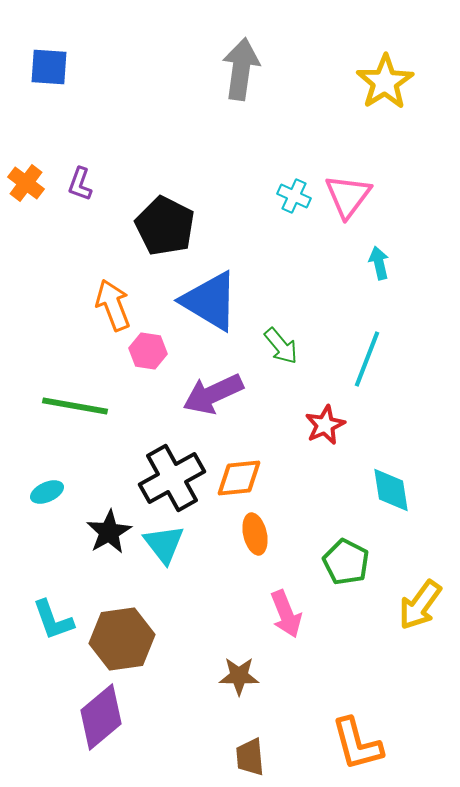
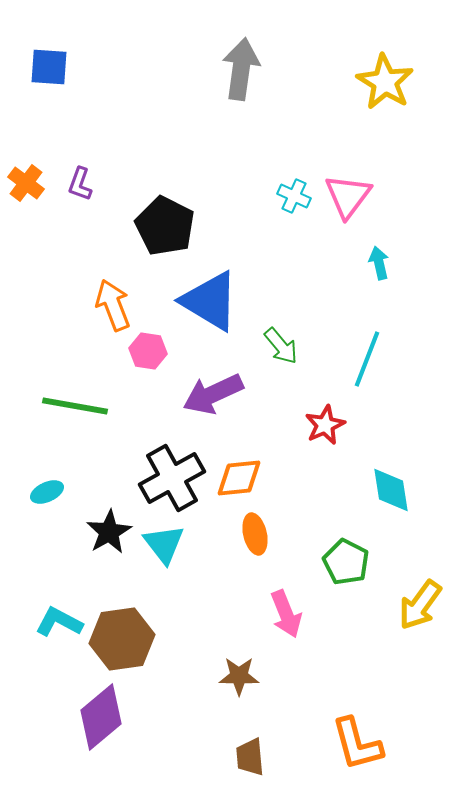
yellow star: rotated 8 degrees counterclockwise
cyan L-shape: moved 6 px right, 2 px down; rotated 138 degrees clockwise
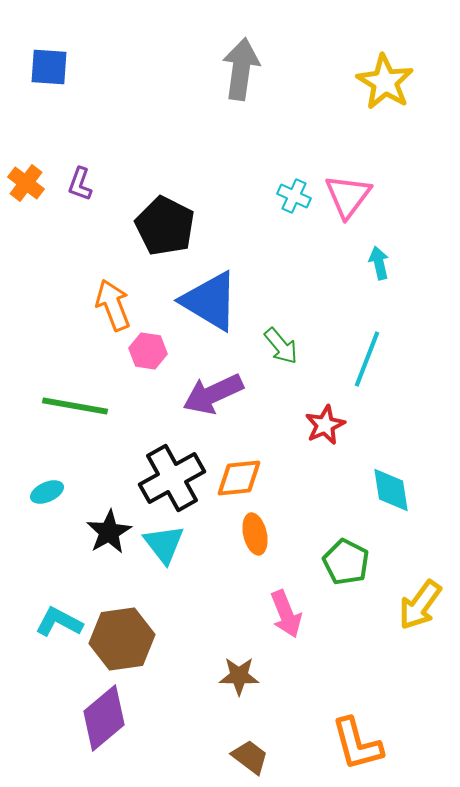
purple diamond: moved 3 px right, 1 px down
brown trapezoid: rotated 132 degrees clockwise
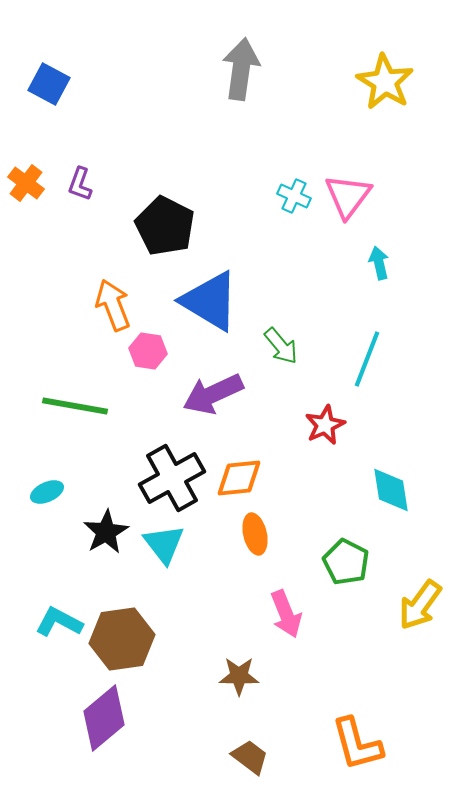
blue square: moved 17 px down; rotated 24 degrees clockwise
black star: moved 3 px left
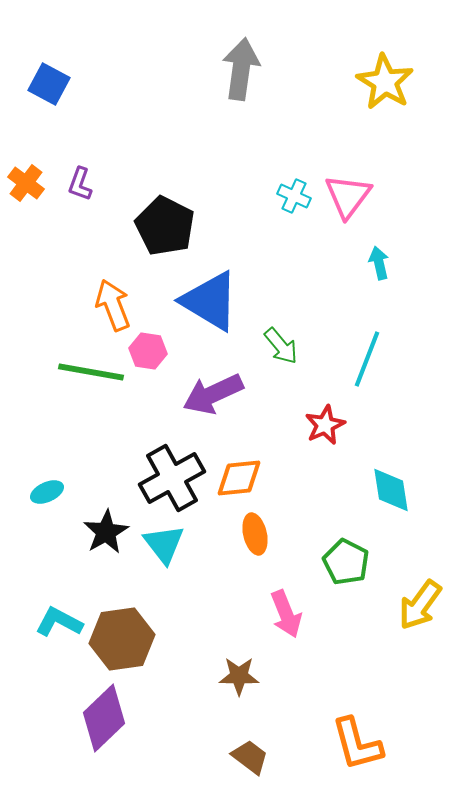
green line: moved 16 px right, 34 px up
purple diamond: rotated 4 degrees counterclockwise
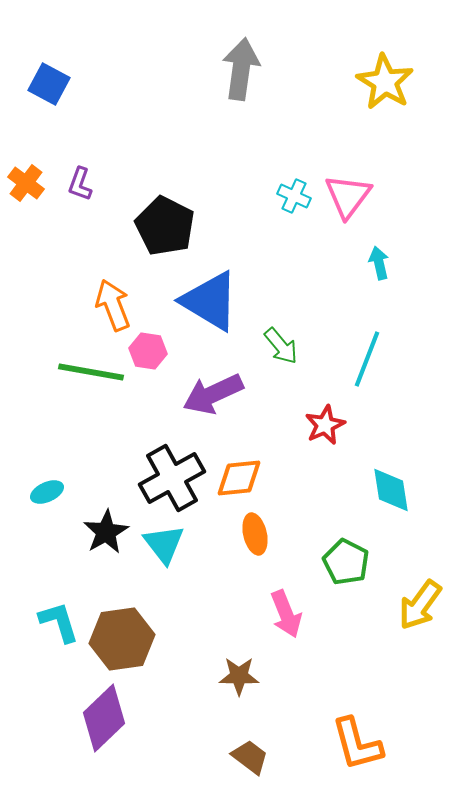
cyan L-shape: rotated 45 degrees clockwise
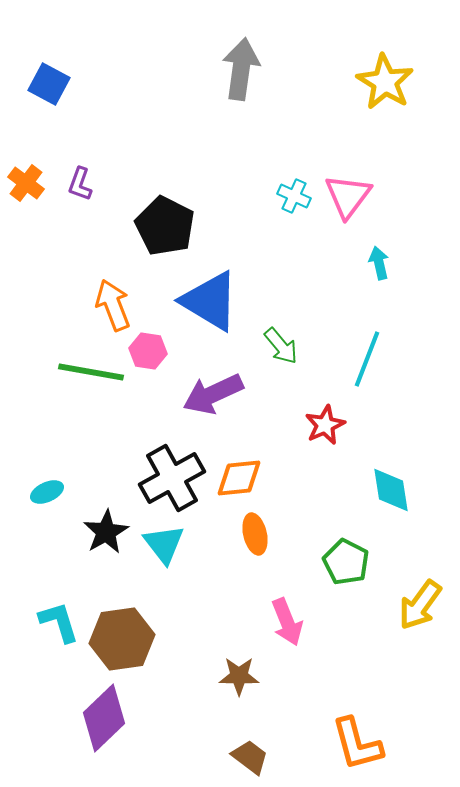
pink arrow: moved 1 px right, 8 px down
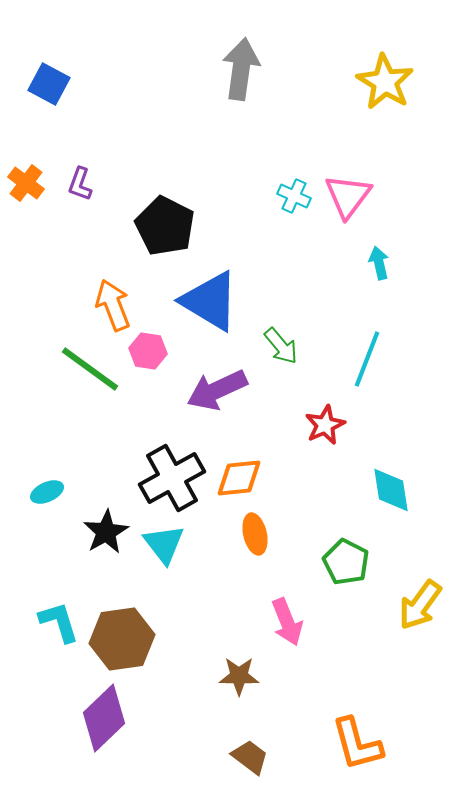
green line: moved 1 px left, 3 px up; rotated 26 degrees clockwise
purple arrow: moved 4 px right, 4 px up
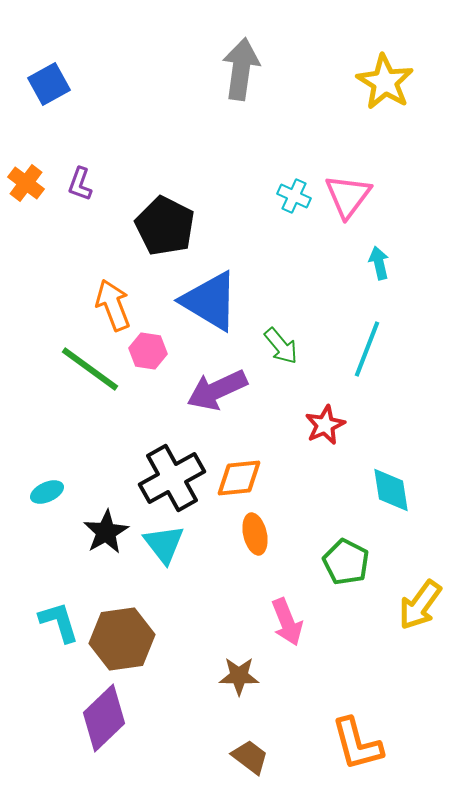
blue square: rotated 33 degrees clockwise
cyan line: moved 10 px up
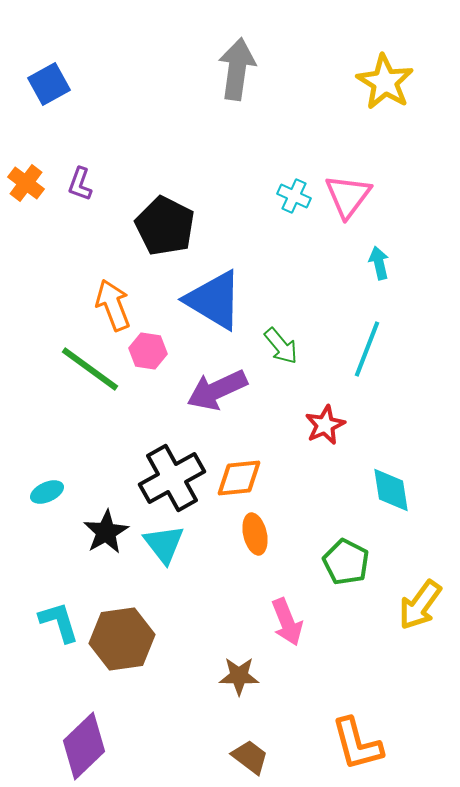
gray arrow: moved 4 px left
blue triangle: moved 4 px right, 1 px up
purple diamond: moved 20 px left, 28 px down
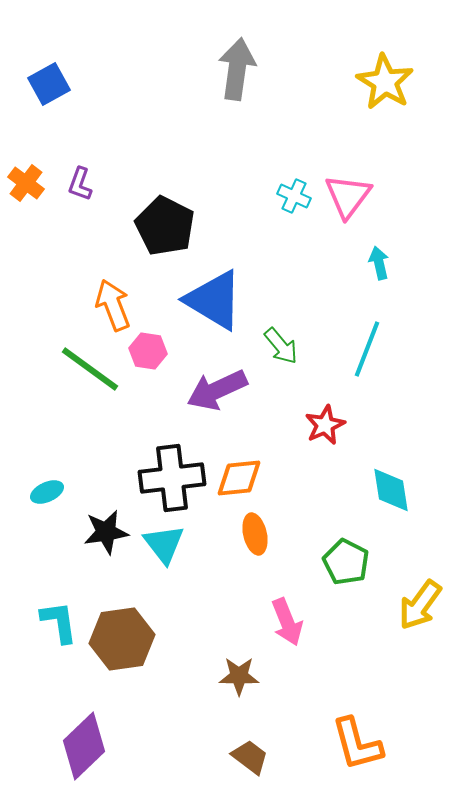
black cross: rotated 22 degrees clockwise
black star: rotated 21 degrees clockwise
cyan L-shape: rotated 9 degrees clockwise
